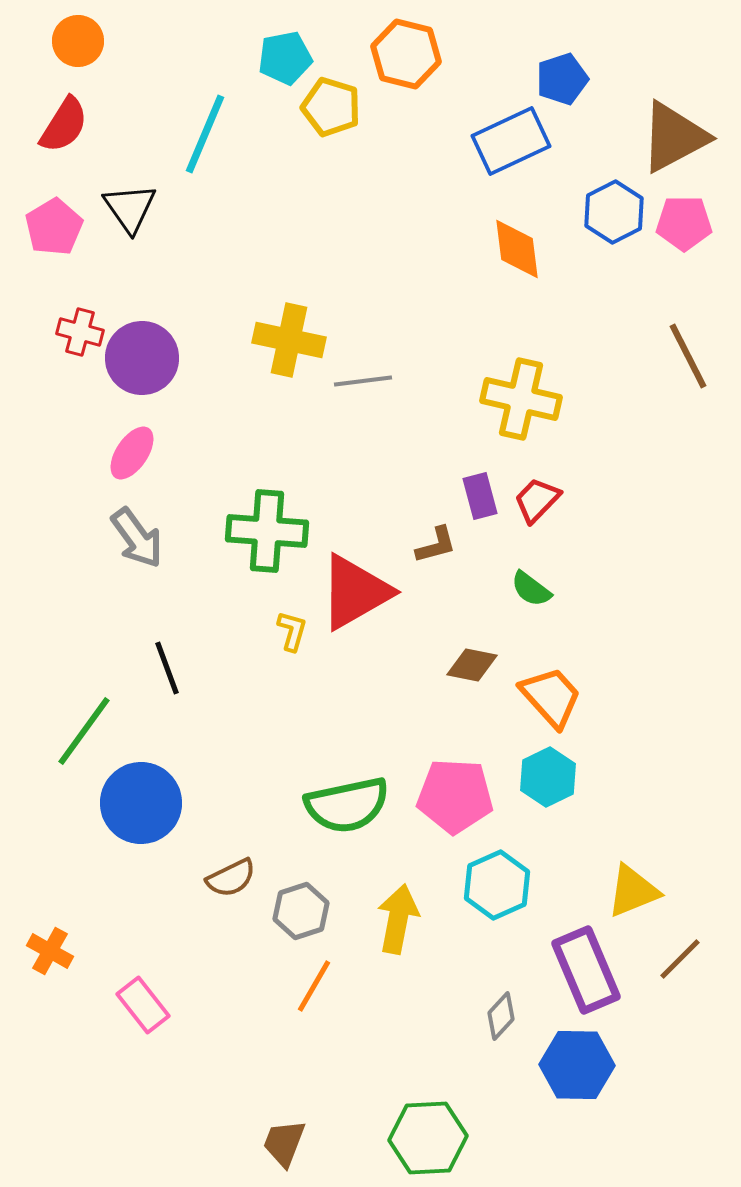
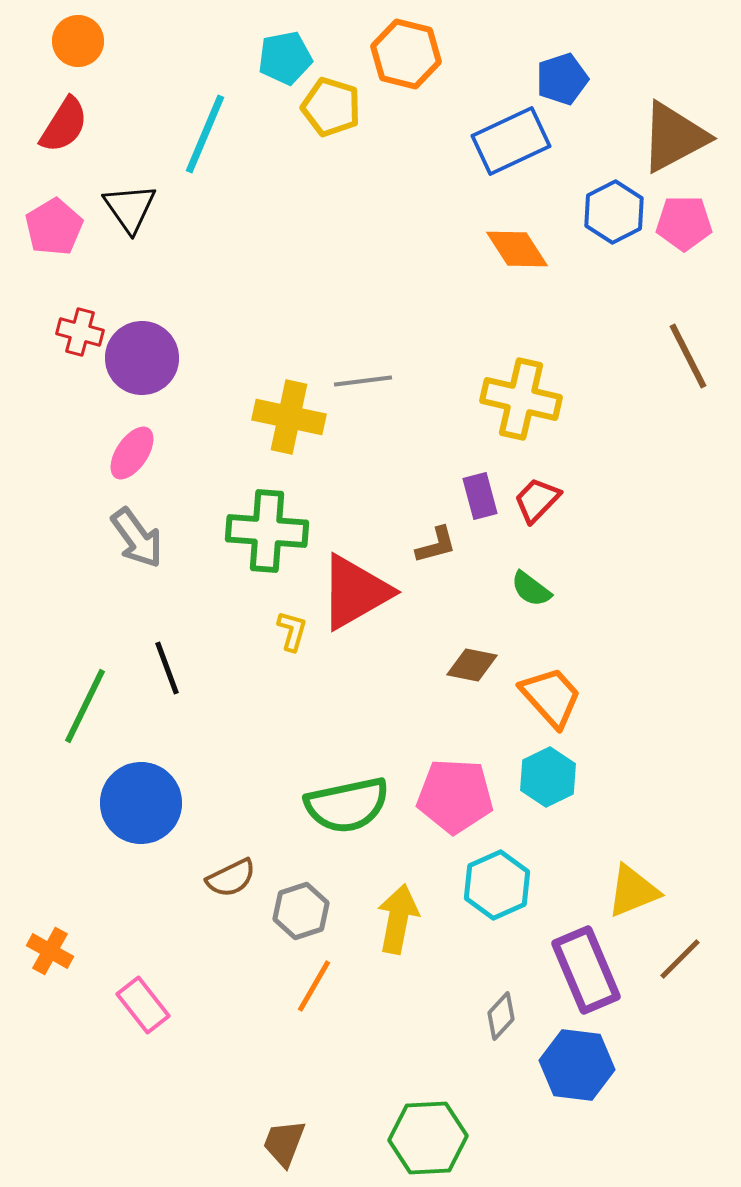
orange diamond at (517, 249): rotated 26 degrees counterclockwise
yellow cross at (289, 340): moved 77 px down
green line at (84, 731): moved 1 px right, 25 px up; rotated 10 degrees counterclockwise
blue hexagon at (577, 1065): rotated 6 degrees clockwise
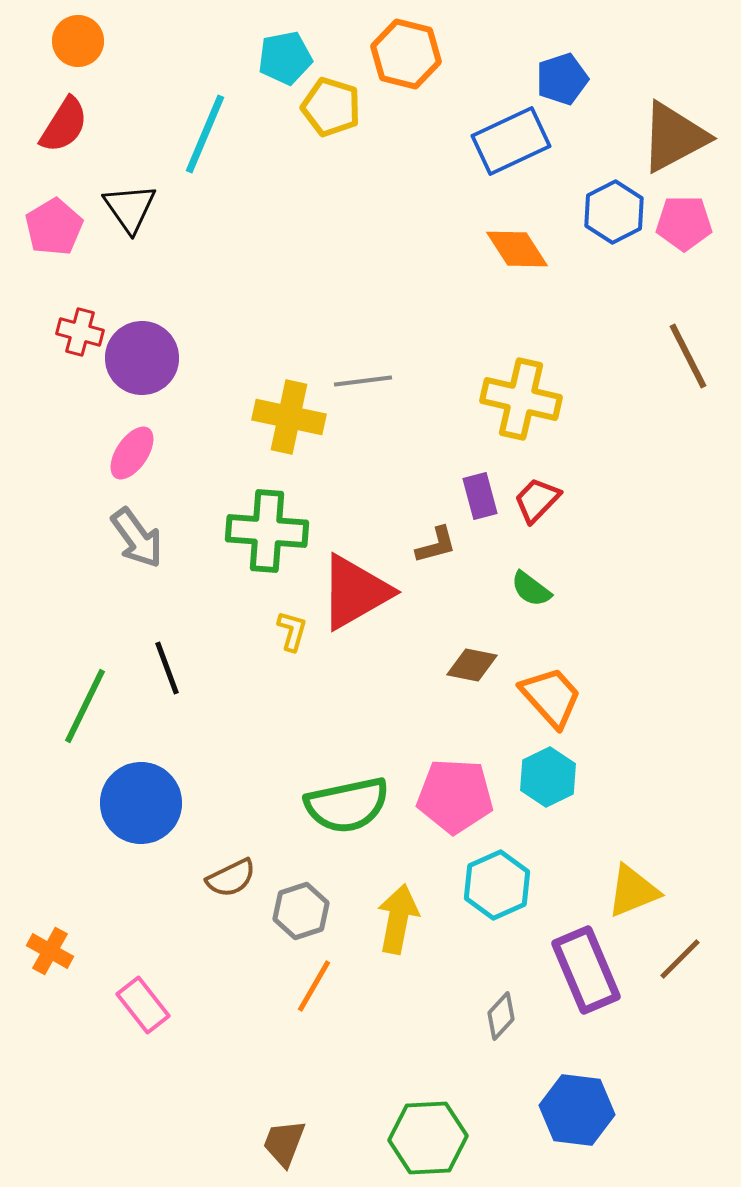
blue hexagon at (577, 1065): moved 45 px down
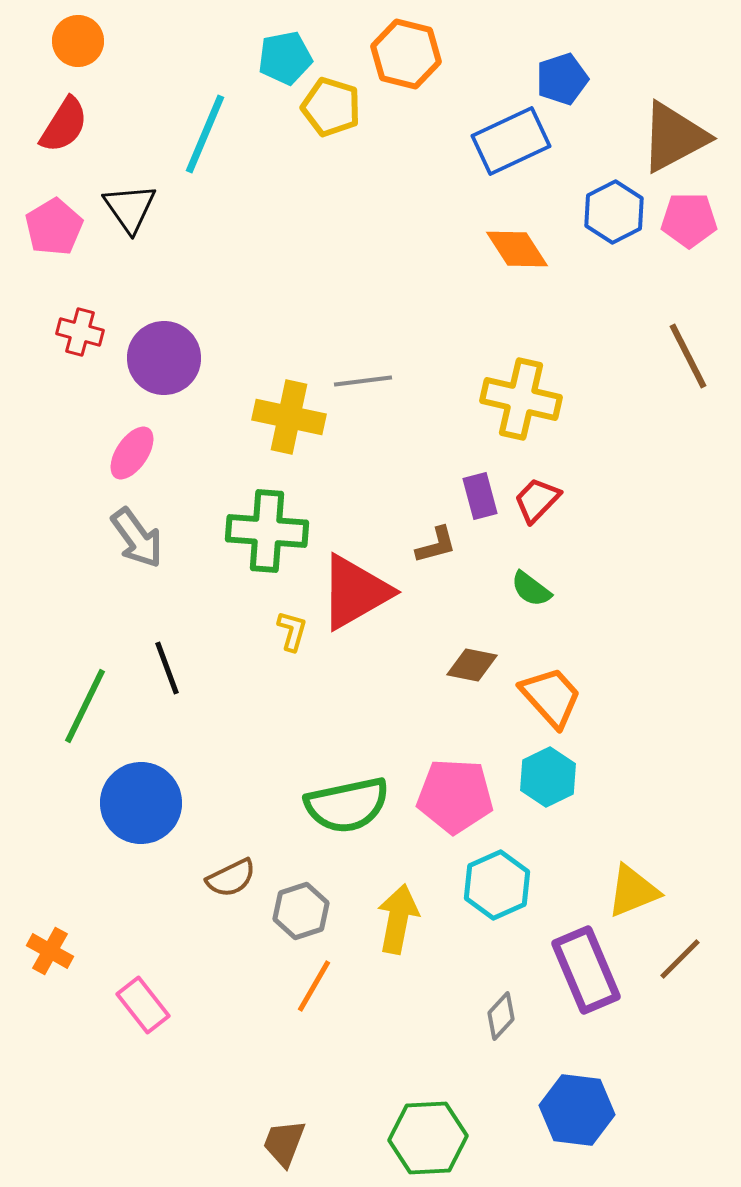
pink pentagon at (684, 223): moved 5 px right, 3 px up
purple circle at (142, 358): moved 22 px right
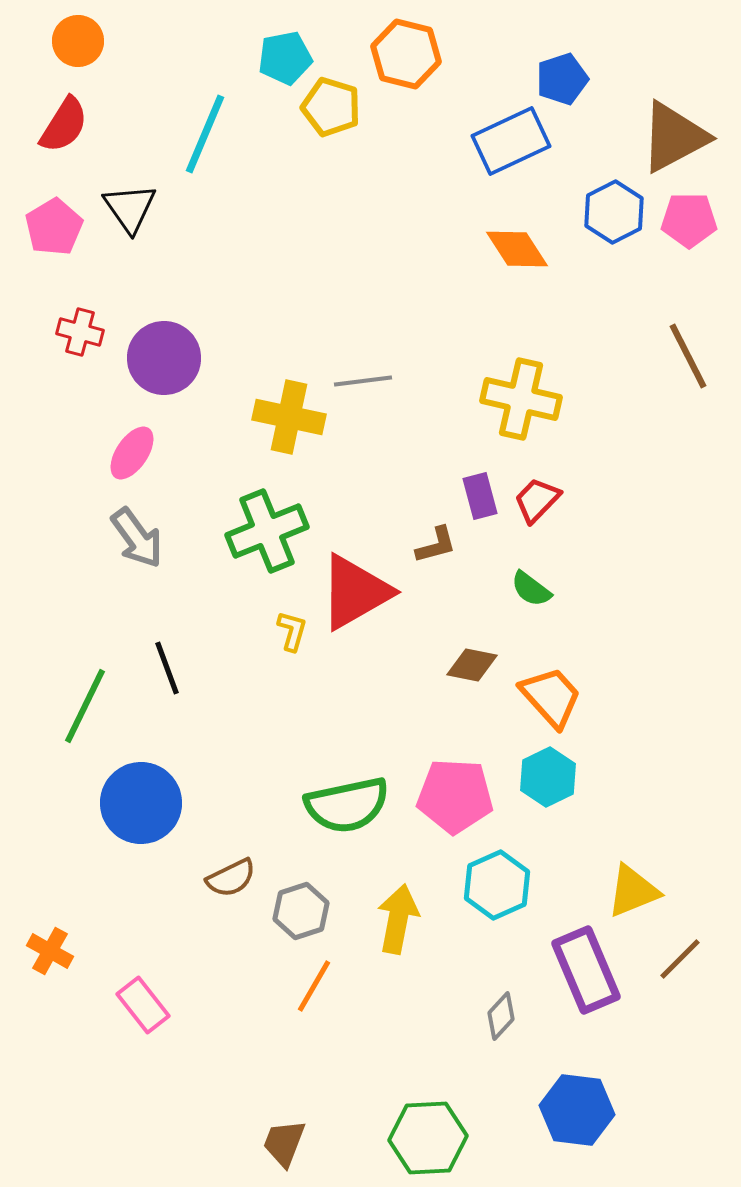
green cross at (267, 531): rotated 26 degrees counterclockwise
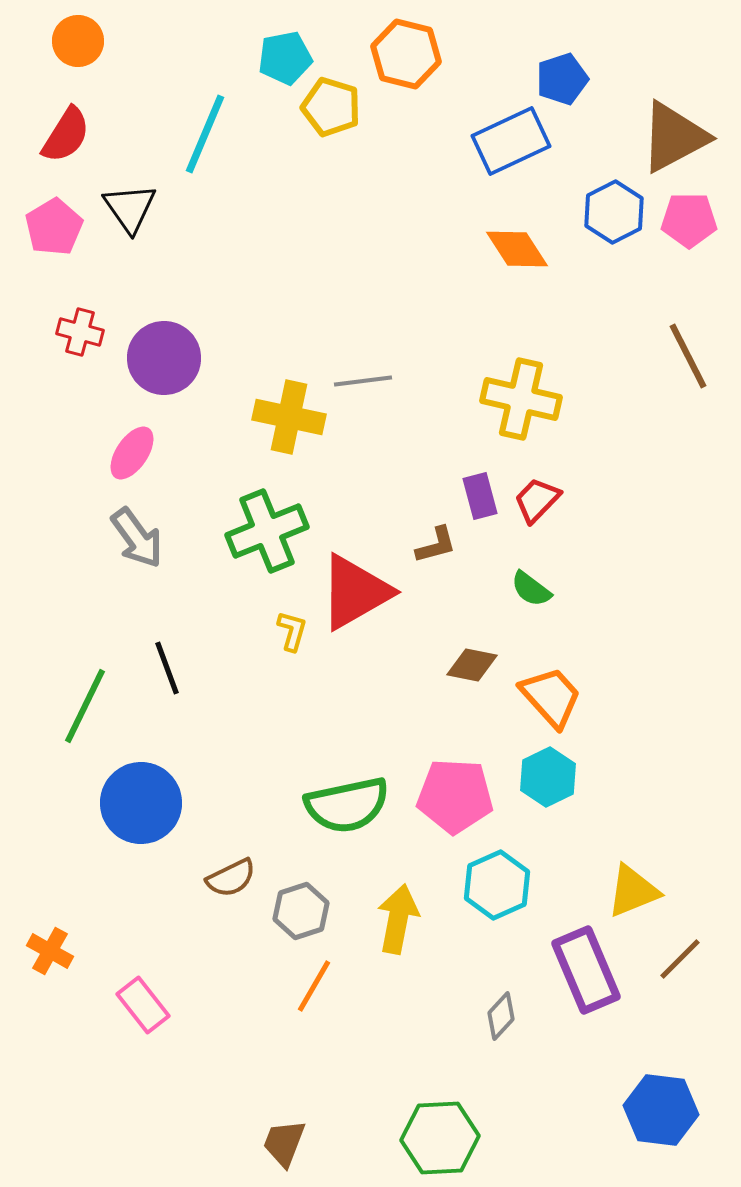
red semicircle at (64, 125): moved 2 px right, 10 px down
blue hexagon at (577, 1110): moved 84 px right
green hexagon at (428, 1138): moved 12 px right
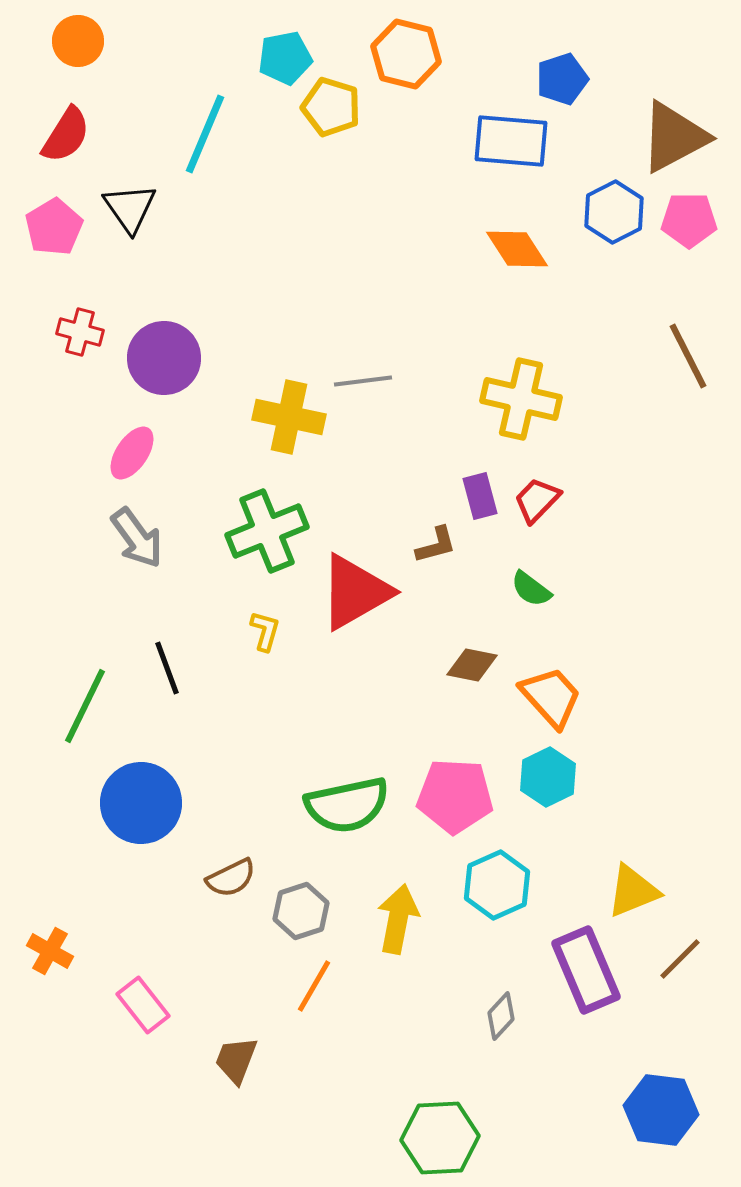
blue rectangle at (511, 141): rotated 30 degrees clockwise
yellow L-shape at (292, 631): moved 27 px left
brown trapezoid at (284, 1143): moved 48 px left, 83 px up
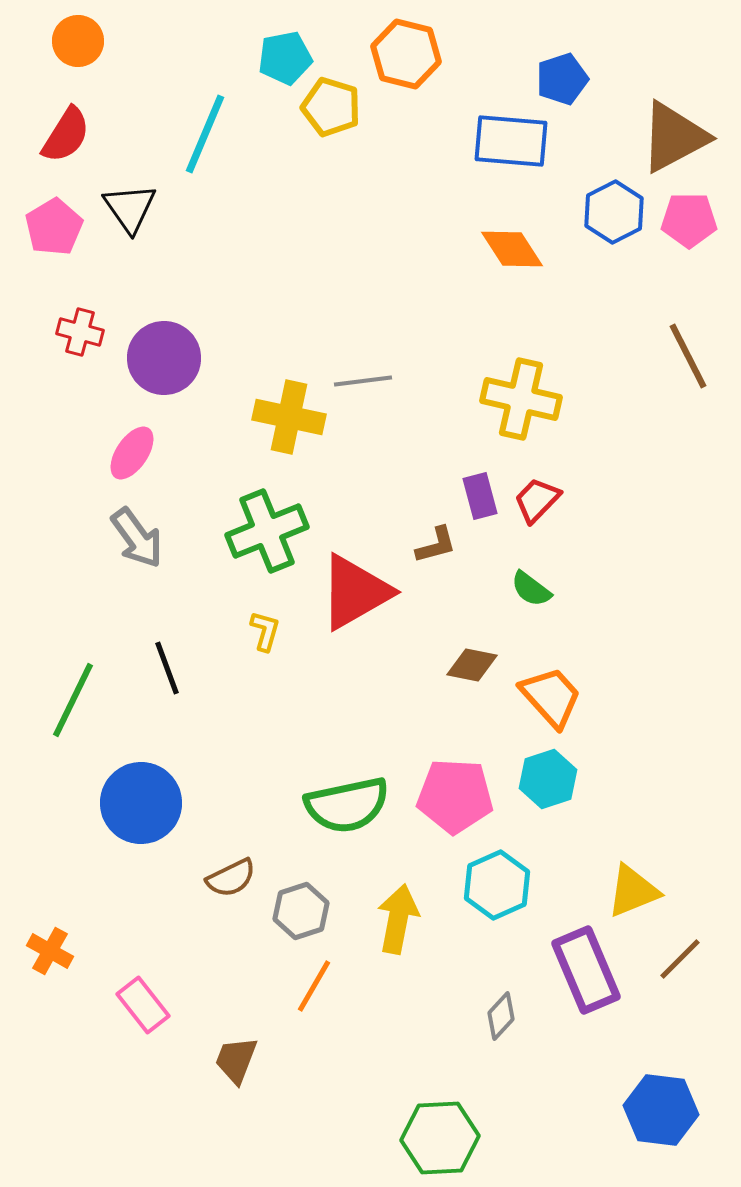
orange diamond at (517, 249): moved 5 px left
green line at (85, 706): moved 12 px left, 6 px up
cyan hexagon at (548, 777): moved 2 px down; rotated 8 degrees clockwise
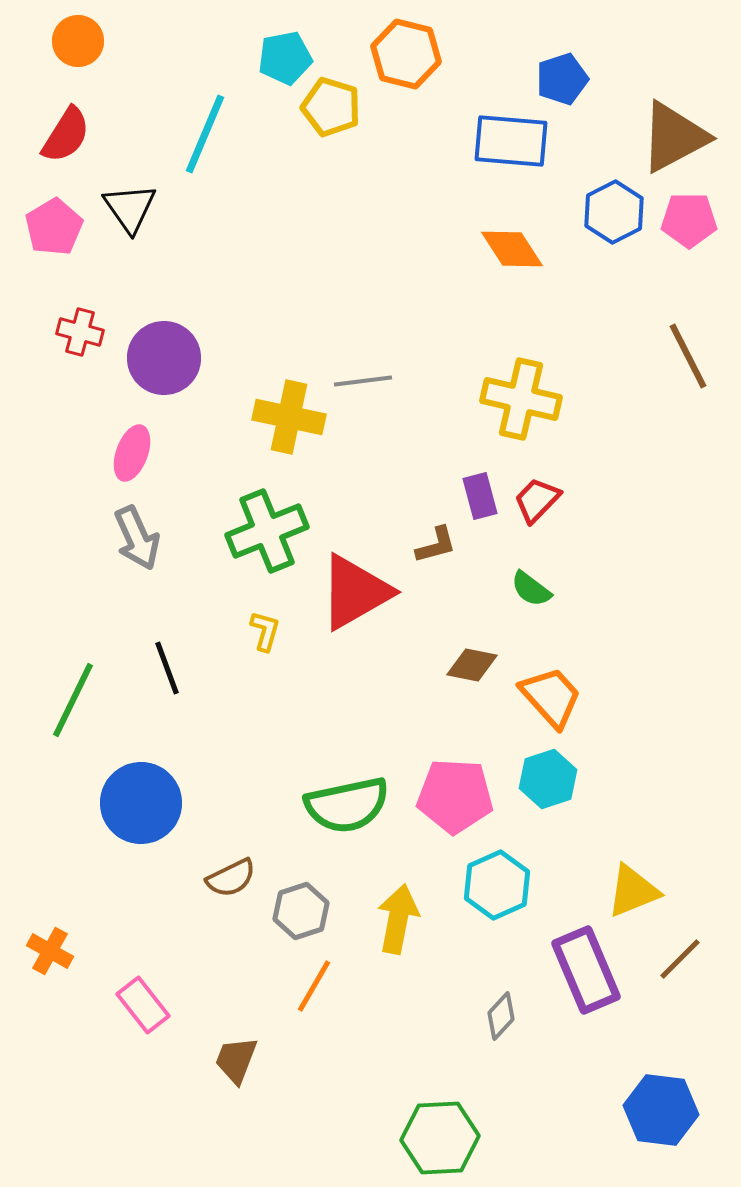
pink ellipse at (132, 453): rotated 14 degrees counterclockwise
gray arrow at (137, 538): rotated 12 degrees clockwise
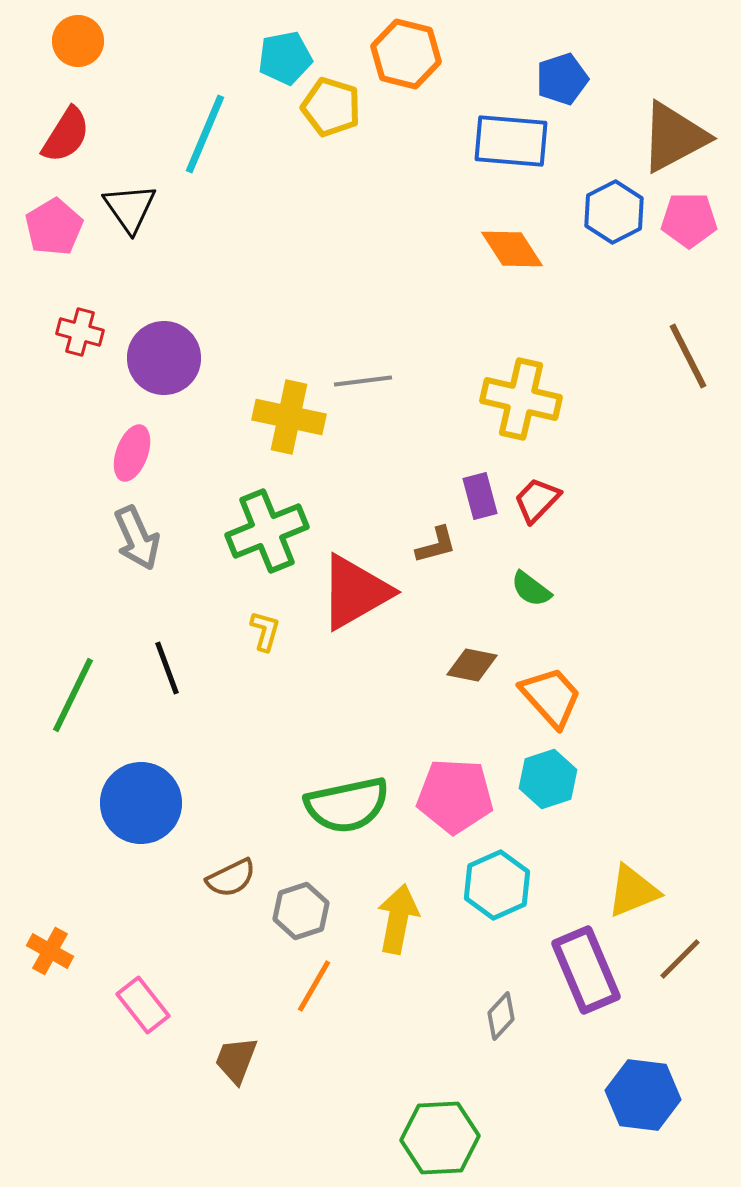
green line at (73, 700): moved 5 px up
blue hexagon at (661, 1110): moved 18 px left, 15 px up
